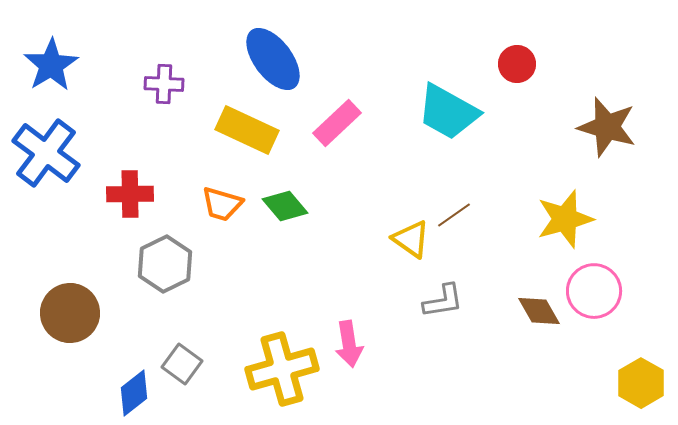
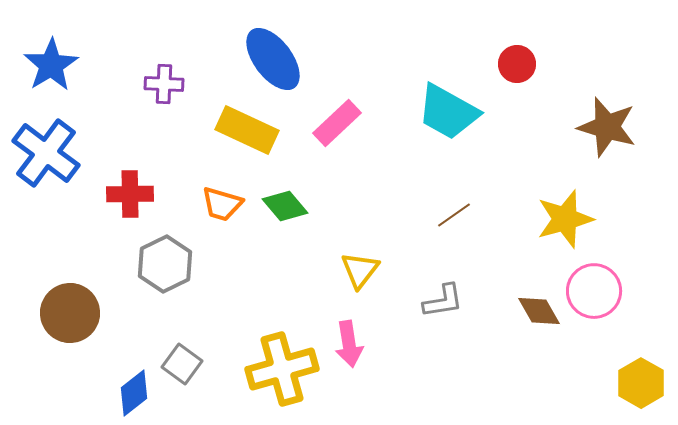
yellow triangle: moved 51 px left, 31 px down; rotated 33 degrees clockwise
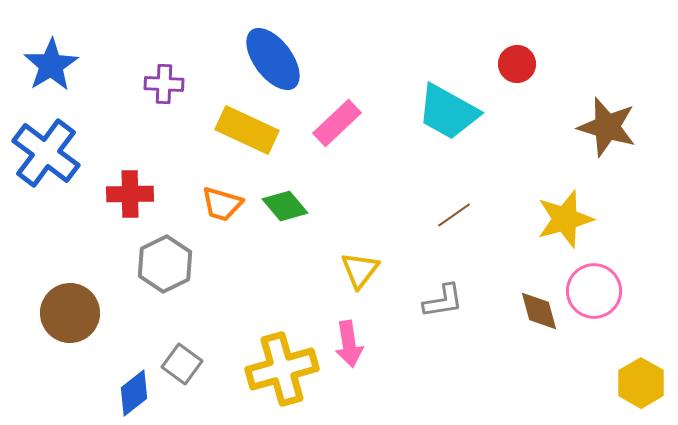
brown diamond: rotated 15 degrees clockwise
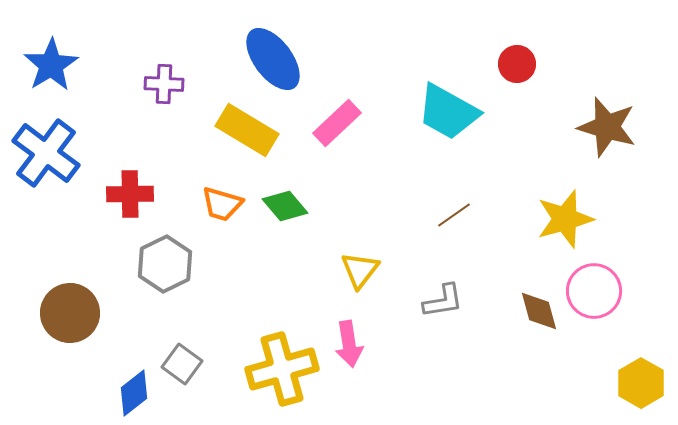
yellow rectangle: rotated 6 degrees clockwise
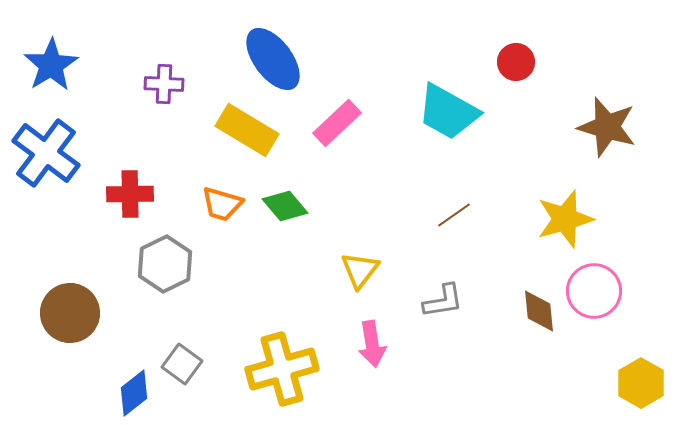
red circle: moved 1 px left, 2 px up
brown diamond: rotated 9 degrees clockwise
pink arrow: moved 23 px right
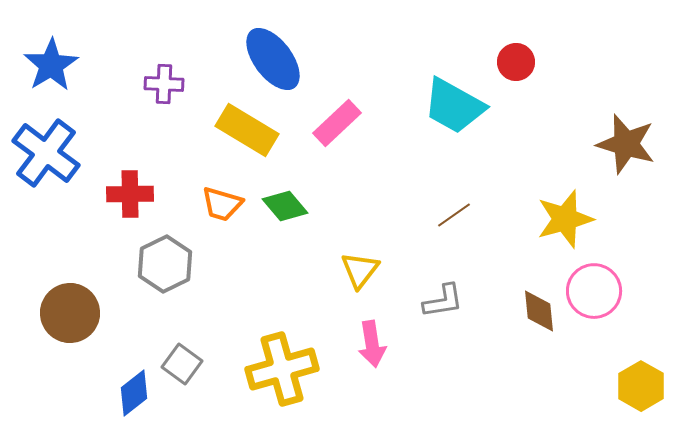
cyan trapezoid: moved 6 px right, 6 px up
brown star: moved 19 px right, 17 px down
yellow hexagon: moved 3 px down
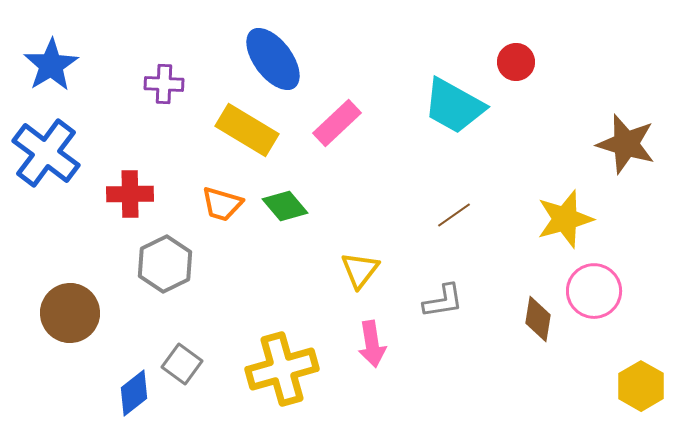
brown diamond: moved 1 px left, 8 px down; rotated 15 degrees clockwise
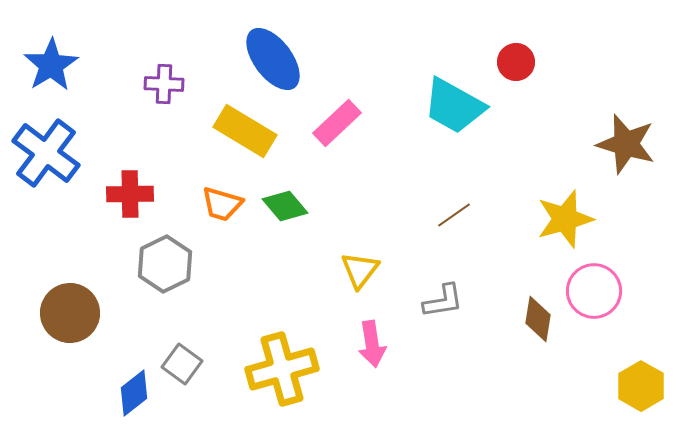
yellow rectangle: moved 2 px left, 1 px down
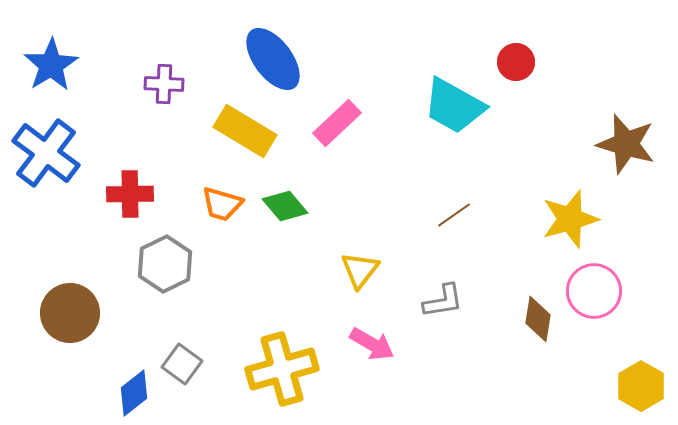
yellow star: moved 5 px right
pink arrow: rotated 51 degrees counterclockwise
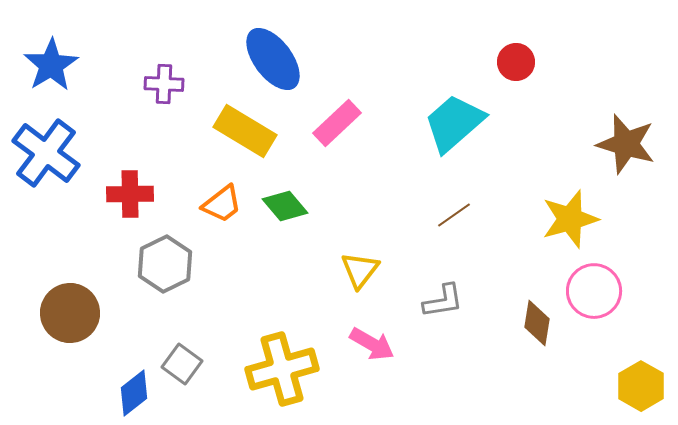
cyan trapezoid: moved 17 px down; rotated 110 degrees clockwise
orange trapezoid: rotated 54 degrees counterclockwise
brown diamond: moved 1 px left, 4 px down
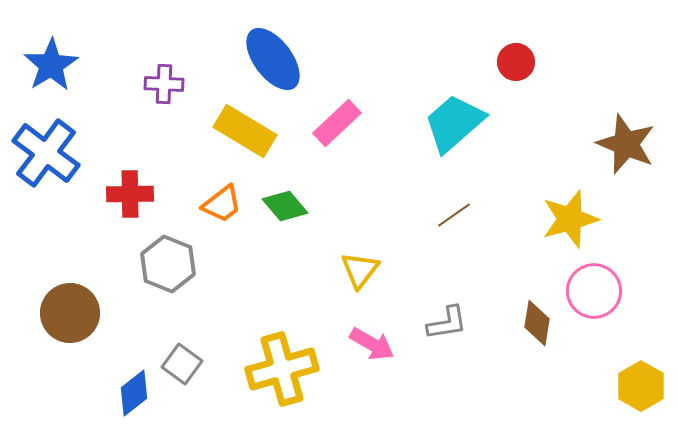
brown star: rotated 6 degrees clockwise
gray hexagon: moved 3 px right; rotated 12 degrees counterclockwise
gray L-shape: moved 4 px right, 22 px down
